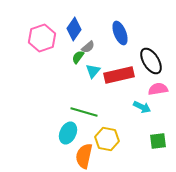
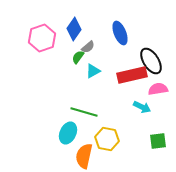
cyan triangle: rotated 21 degrees clockwise
red rectangle: moved 13 px right
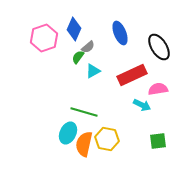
blue diamond: rotated 10 degrees counterclockwise
pink hexagon: moved 2 px right
black ellipse: moved 8 px right, 14 px up
red rectangle: rotated 12 degrees counterclockwise
cyan arrow: moved 2 px up
orange semicircle: moved 12 px up
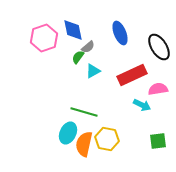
blue diamond: moved 1 px left, 1 px down; rotated 35 degrees counterclockwise
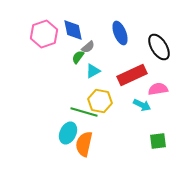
pink hexagon: moved 4 px up
yellow hexagon: moved 7 px left, 38 px up
